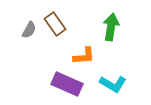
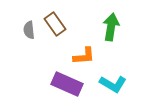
gray semicircle: rotated 144 degrees clockwise
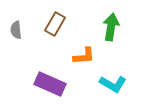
brown rectangle: rotated 65 degrees clockwise
gray semicircle: moved 13 px left
purple rectangle: moved 17 px left
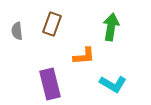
brown rectangle: moved 3 px left; rotated 10 degrees counterclockwise
gray semicircle: moved 1 px right, 1 px down
purple rectangle: rotated 52 degrees clockwise
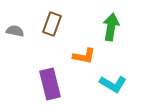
gray semicircle: moved 2 px left; rotated 108 degrees clockwise
orange L-shape: rotated 15 degrees clockwise
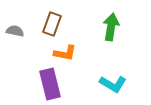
orange L-shape: moved 19 px left, 3 px up
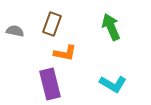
green arrow: rotated 32 degrees counterclockwise
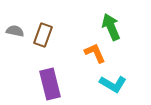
brown rectangle: moved 9 px left, 11 px down
orange L-shape: moved 30 px right; rotated 125 degrees counterclockwise
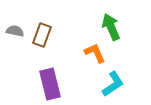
brown rectangle: moved 1 px left
cyan L-shape: rotated 64 degrees counterclockwise
